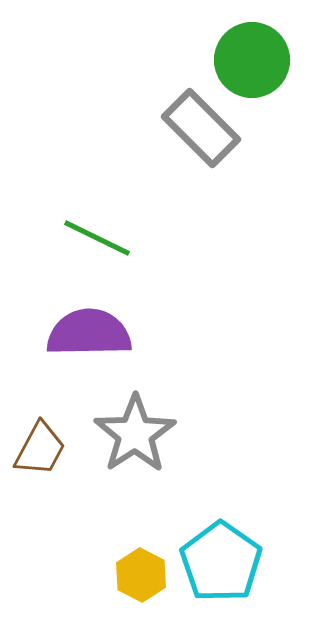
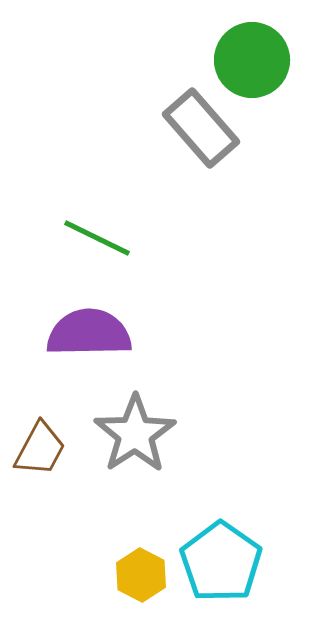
gray rectangle: rotated 4 degrees clockwise
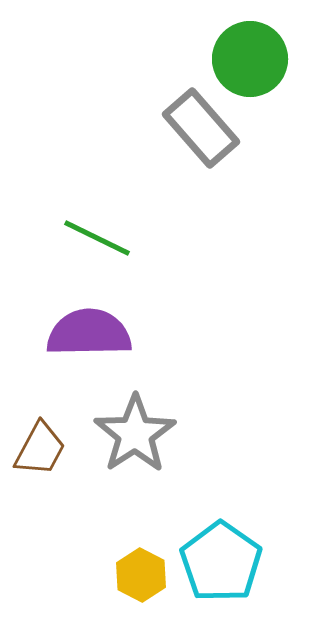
green circle: moved 2 px left, 1 px up
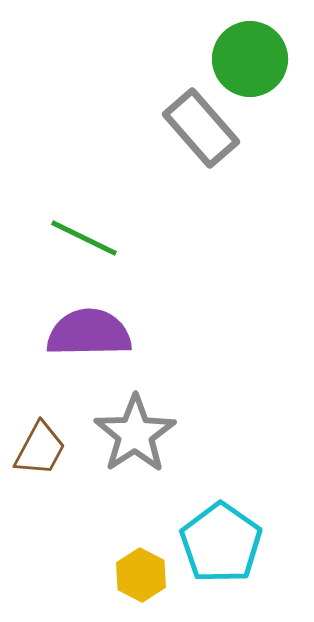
green line: moved 13 px left
cyan pentagon: moved 19 px up
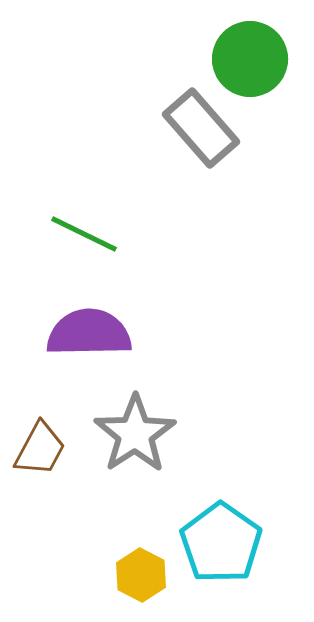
green line: moved 4 px up
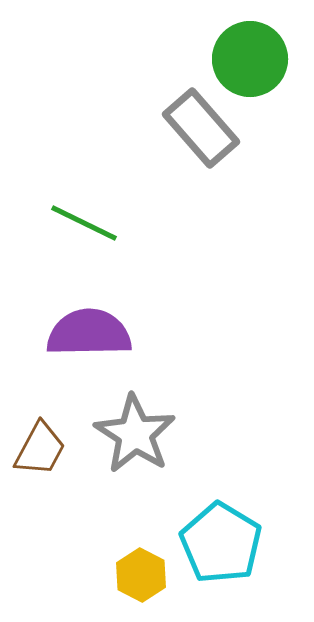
green line: moved 11 px up
gray star: rotated 6 degrees counterclockwise
cyan pentagon: rotated 4 degrees counterclockwise
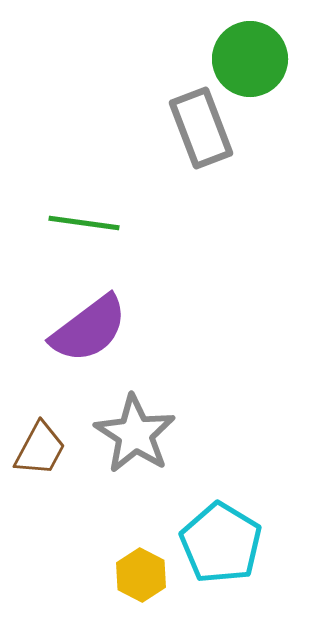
gray rectangle: rotated 20 degrees clockwise
green line: rotated 18 degrees counterclockwise
purple semicircle: moved 4 px up; rotated 144 degrees clockwise
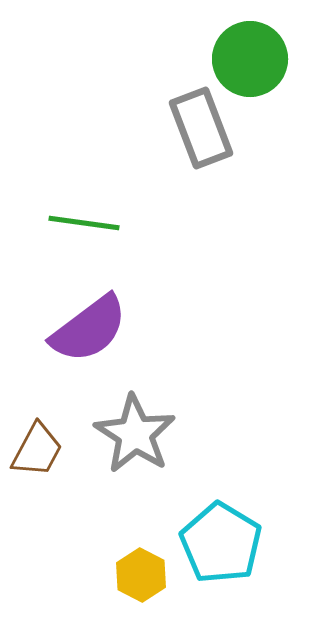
brown trapezoid: moved 3 px left, 1 px down
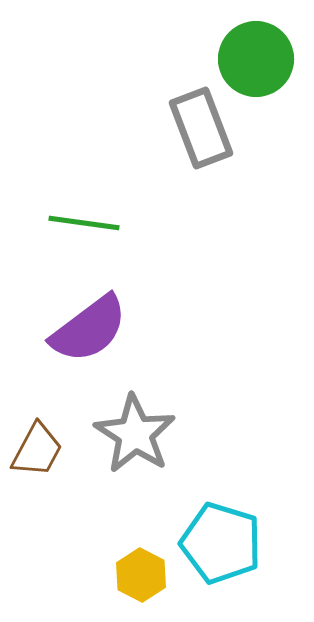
green circle: moved 6 px right
cyan pentagon: rotated 14 degrees counterclockwise
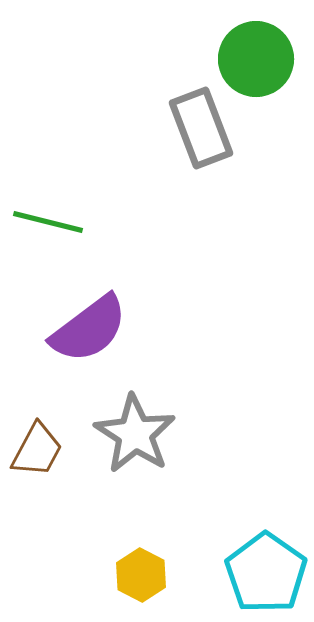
green line: moved 36 px left, 1 px up; rotated 6 degrees clockwise
cyan pentagon: moved 45 px right, 30 px down; rotated 18 degrees clockwise
